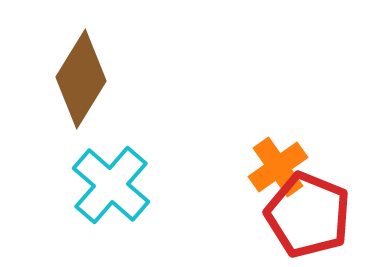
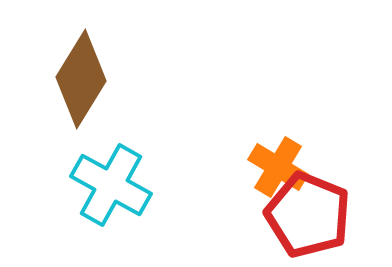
orange cross: rotated 24 degrees counterclockwise
cyan cross: rotated 12 degrees counterclockwise
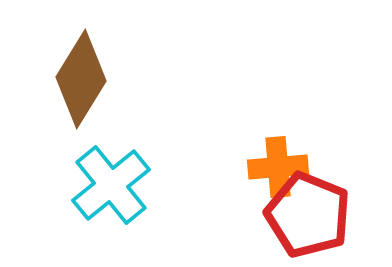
orange cross: rotated 36 degrees counterclockwise
cyan cross: rotated 22 degrees clockwise
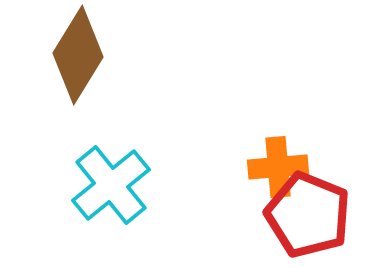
brown diamond: moved 3 px left, 24 px up
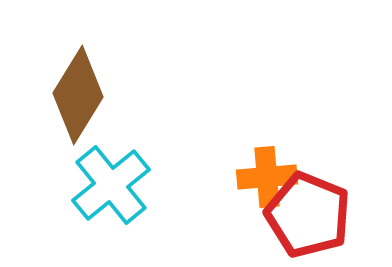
brown diamond: moved 40 px down
orange cross: moved 11 px left, 10 px down
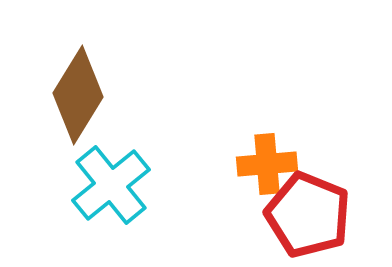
orange cross: moved 13 px up
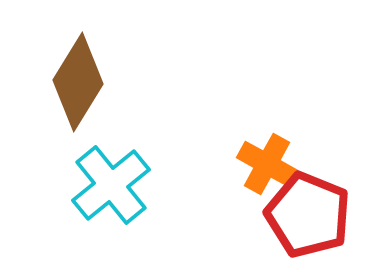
brown diamond: moved 13 px up
orange cross: rotated 34 degrees clockwise
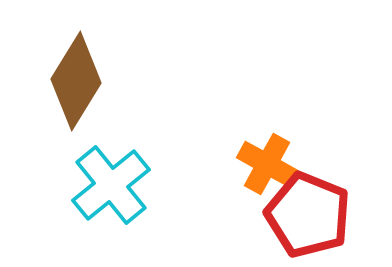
brown diamond: moved 2 px left, 1 px up
